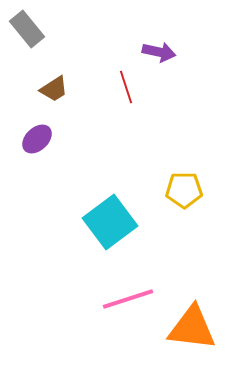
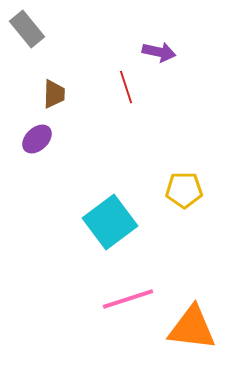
brown trapezoid: moved 5 px down; rotated 56 degrees counterclockwise
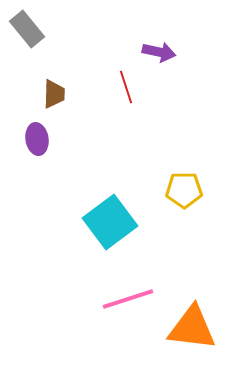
purple ellipse: rotated 56 degrees counterclockwise
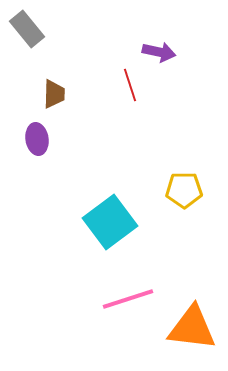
red line: moved 4 px right, 2 px up
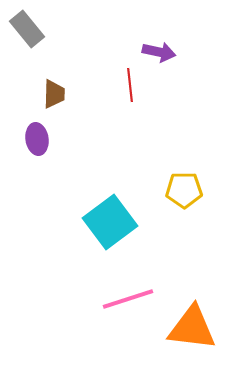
red line: rotated 12 degrees clockwise
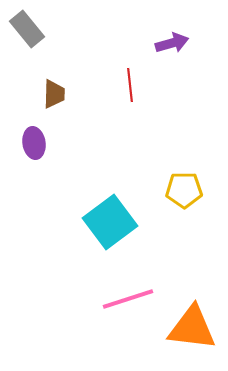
purple arrow: moved 13 px right, 9 px up; rotated 28 degrees counterclockwise
purple ellipse: moved 3 px left, 4 px down
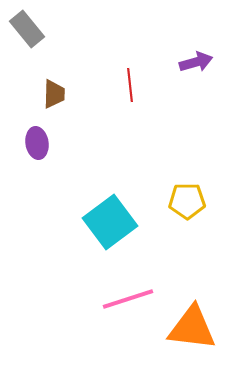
purple arrow: moved 24 px right, 19 px down
purple ellipse: moved 3 px right
yellow pentagon: moved 3 px right, 11 px down
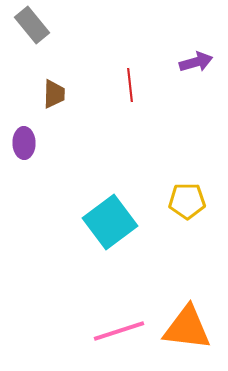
gray rectangle: moved 5 px right, 4 px up
purple ellipse: moved 13 px left; rotated 8 degrees clockwise
pink line: moved 9 px left, 32 px down
orange triangle: moved 5 px left
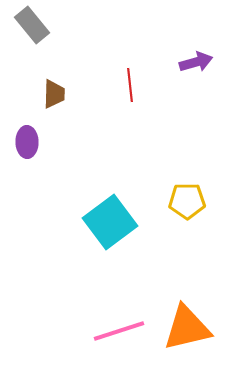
purple ellipse: moved 3 px right, 1 px up
orange triangle: rotated 20 degrees counterclockwise
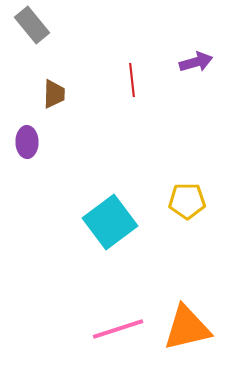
red line: moved 2 px right, 5 px up
pink line: moved 1 px left, 2 px up
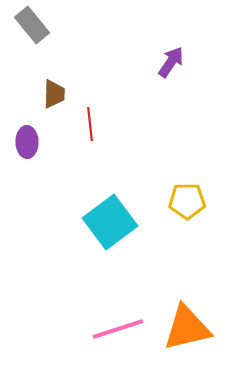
purple arrow: moved 25 px left; rotated 40 degrees counterclockwise
red line: moved 42 px left, 44 px down
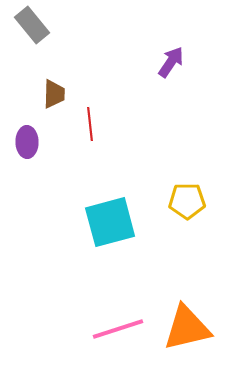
cyan square: rotated 22 degrees clockwise
